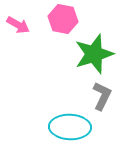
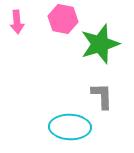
pink arrow: moved 1 px left, 3 px up; rotated 55 degrees clockwise
green star: moved 6 px right, 10 px up
gray L-shape: rotated 28 degrees counterclockwise
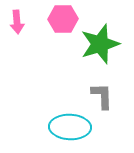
pink hexagon: rotated 12 degrees counterclockwise
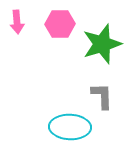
pink hexagon: moved 3 px left, 5 px down
green star: moved 2 px right
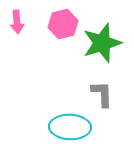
pink hexagon: moved 3 px right; rotated 12 degrees counterclockwise
green star: moved 1 px up
gray L-shape: moved 2 px up
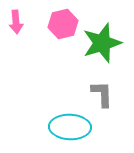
pink arrow: moved 1 px left
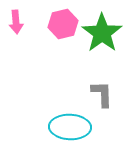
green star: moved 10 px up; rotated 18 degrees counterclockwise
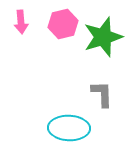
pink arrow: moved 5 px right
green star: moved 1 px right, 4 px down; rotated 18 degrees clockwise
cyan ellipse: moved 1 px left, 1 px down
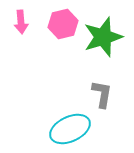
gray L-shape: rotated 12 degrees clockwise
cyan ellipse: moved 1 px right, 1 px down; rotated 27 degrees counterclockwise
